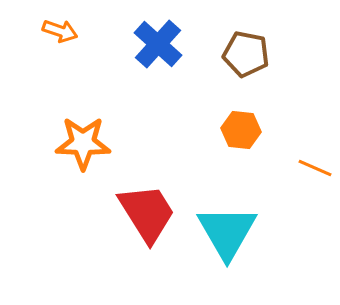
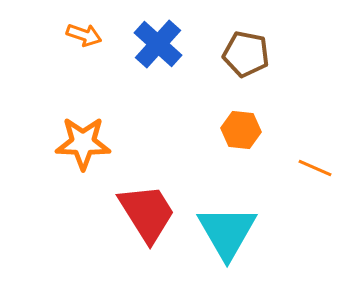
orange arrow: moved 24 px right, 4 px down
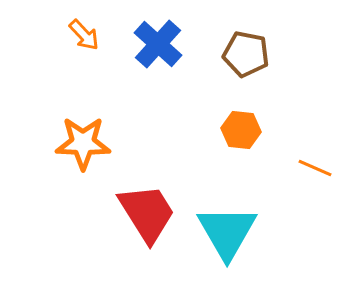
orange arrow: rotated 28 degrees clockwise
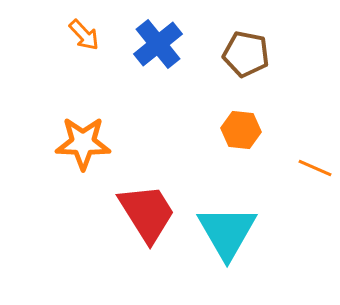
blue cross: rotated 9 degrees clockwise
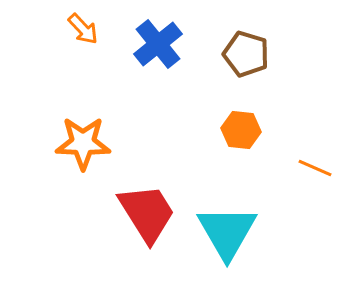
orange arrow: moved 1 px left, 6 px up
brown pentagon: rotated 6 degrees clockwise
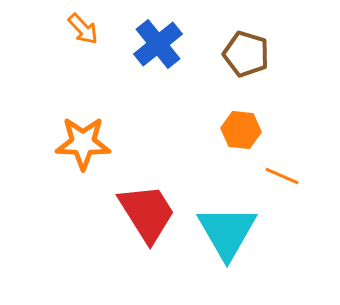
orange line: moved 33 px left, 8 px down
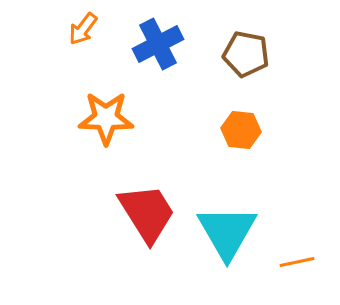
orange arrow: rotated 80 degrees clockwise
blue cross: rotated 12 degrees clockwise
brown pentagon: rotated 6 degrees counterclockwise
orange star: moved 23 px right, 25 px up
orange line: moved 15 px right, 86 px down; rotated 36 degrees counterclockwise
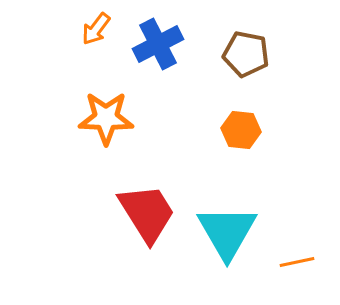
orange arrow: moved 13 px right
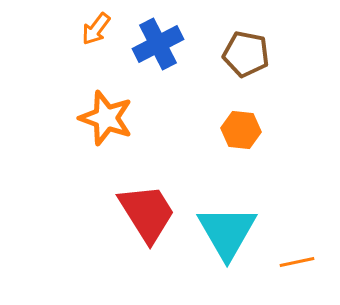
orange star: rotated 18 degrees clockwise
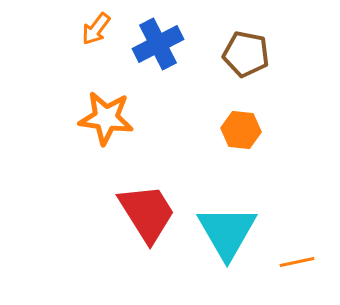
orange star: rotated 12 degrees counterclockwise
